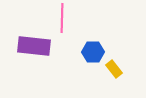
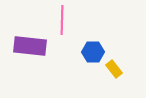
pink line: moved 2 px down
purple rectangle: moved 4 px left
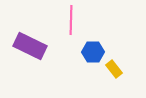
pink line: moved 9 px right
purple rectangle: rotated 20 degrees clockwise
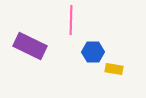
yellow rectangle: rotated 42 degrees counterclockwise
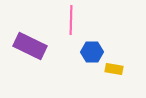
blue hexagon: moved 1 px left
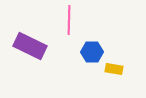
pink line: moved 2 px left
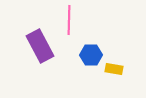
purple rectangle: moved 10 px right; rotated 36 degrees clockwise
blue hexagon: moved 1 px left, 3 px down
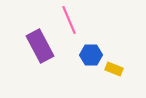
pink line: rotated 24 degrees counterclockwise
yellow rectangle: rotated 12 degrees clockwise
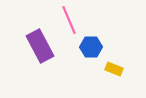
blue hexagon: moved 8 px up
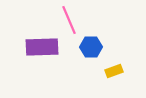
purple rectangle: moved 2 px right, 1 px down; rotated 64 degrees counterclockwise
yellow rectangle: moved 2 px down; rotated 42 degrees counterclockwise
